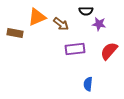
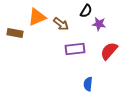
black semicircle: rotated 56 degrees counterclockwise
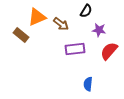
purple star: moved 6 px down
brown rectangle: moved 6 px right, 2 px down; rotated 28 degrees clockwise
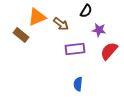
blue semicircle: moved 10 px left
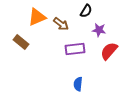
brown rectangle: moved 7 px down
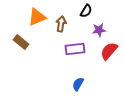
brown arrow: rotated 119 degrees counterclockwise
purple star: rotated 16 degrees counterclockwise
blue semicircle: rotated 24 degrees clockwise
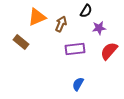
brown arrow: rotated 14 degrees clockwise
purple star: moved 2 px up
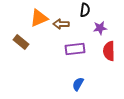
black semicircle: moved 1 px left, 1 px up; rotated 24 degrees counterclockwise
orange triangle: moved 2 px right, 1 px down
brown arrow: rotated 112 degrees counterclockwise
purple star: moved 1 px right
red semicircle: rotated 42 degrees counterclockwise
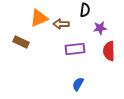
brown rectangle: rotated 14 degrees counterclockwise
